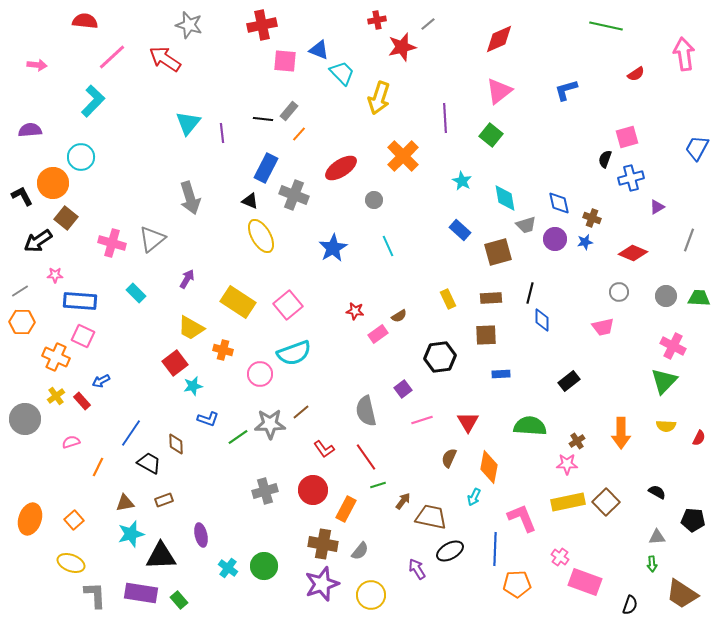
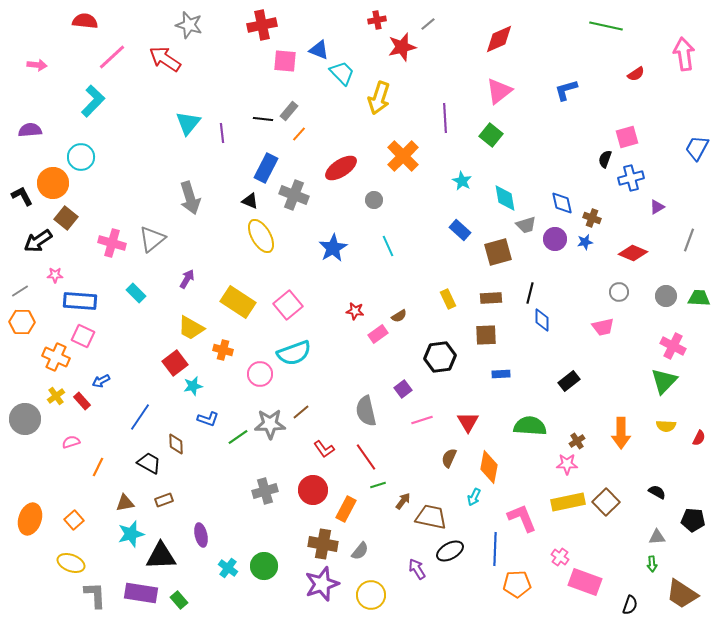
blue diamond at (559, 203): moved 3 px right
blue line at (131, 433): moved 9 px right, 16 px up
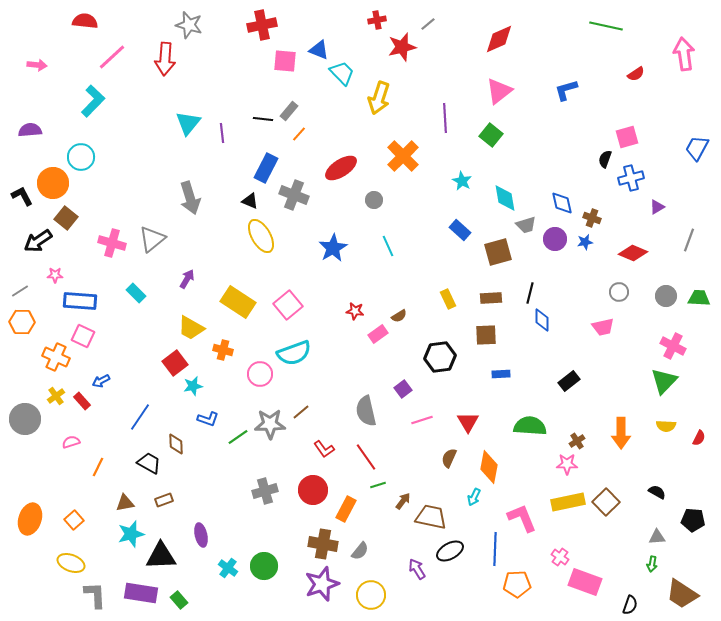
red arrow at (165, 59): rotated 120 degrees counterclockwise
green arrow at (652, 564): rotated 14 degrees clockwise
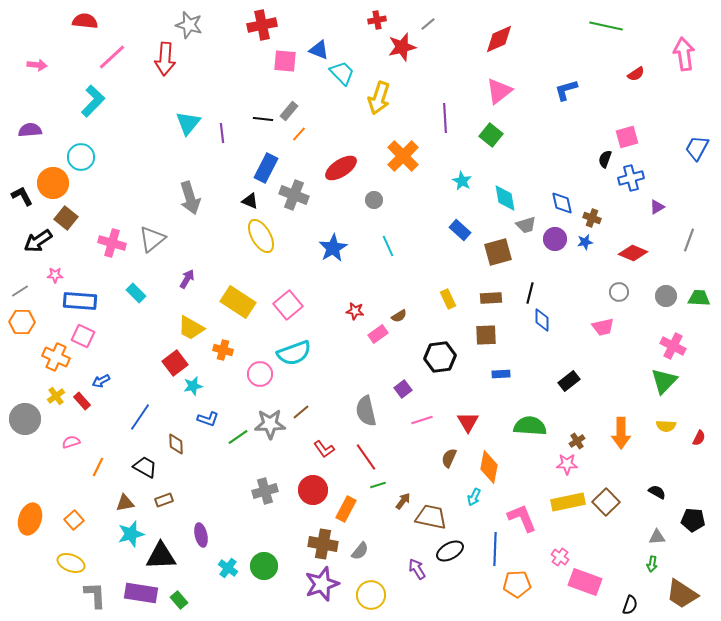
black trapezoid at (149, 463): moved 4 px left, 4 px down
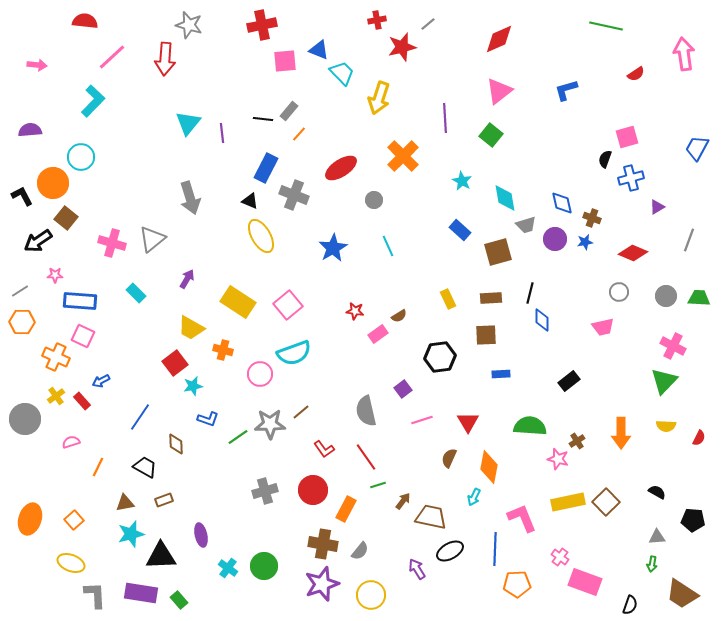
pink square at (285, 61): rotated 10 degrees counterclockwise
pink star at (567, 464): moved 9 px left, 5 px up; rotated 15 degrees clockwise
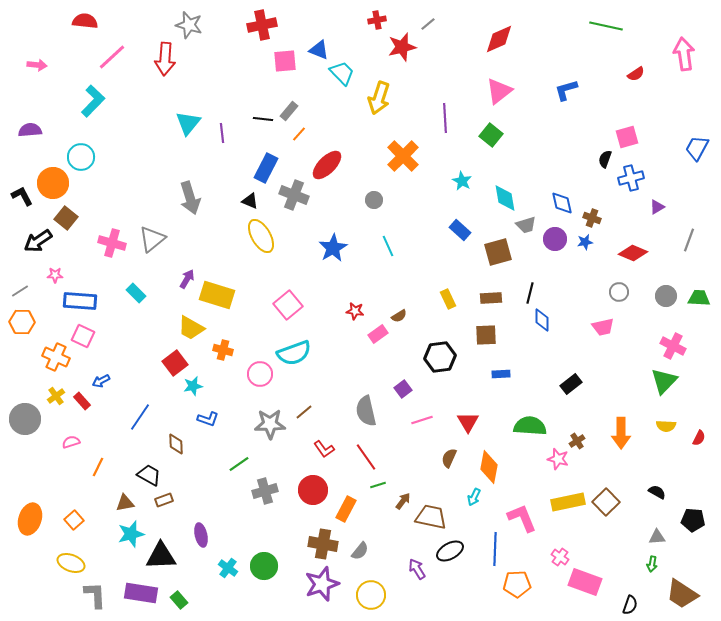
red ellipse at (341, 168): moved 14 px left, 3 px up; rotated 12 degrees counterclockwise
yellow rectangle at (238, 302): moved 21 px left, 7 px up; rotated 16 degrees counterclockwise
black rectangle at (569, 381): moved 2 px right, 3 px down
brown line at (301, 412): moved 3 px right
green line at (238, 437): moved 1 px right, 27 px down
black trapezoid at (145, 467): moved 4 px right, 8 px down
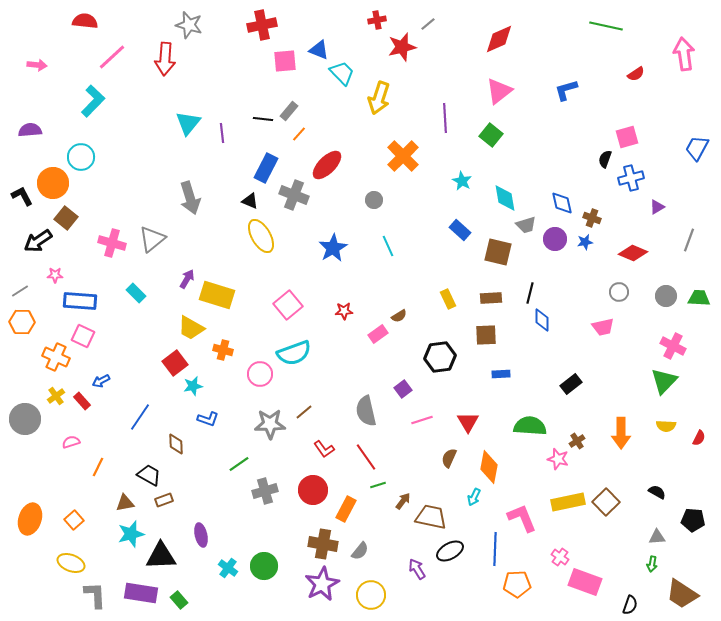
brown square at (498, 252): rotated 28 degrees clockwise
red star at (355, 311): moved 11 px left; rotated 12 degrees counterclockwise
purple star at (322, 584): rotated 8 degrees counterclockwise
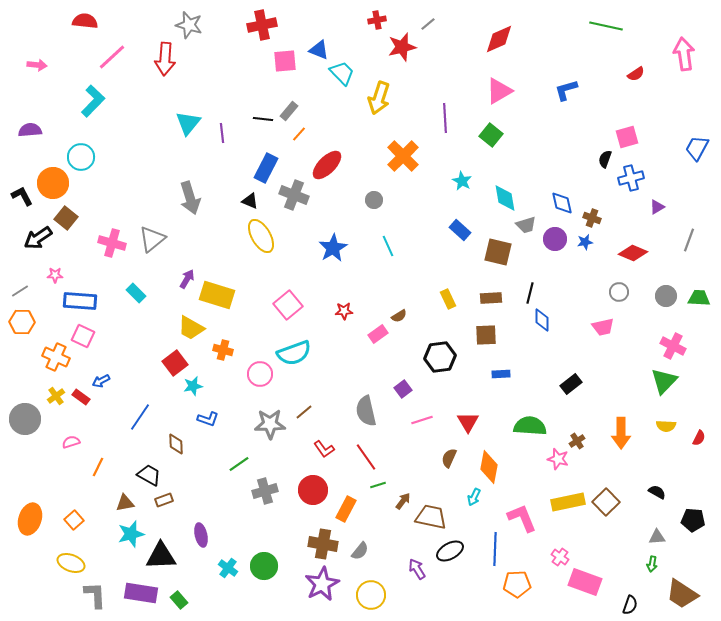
pink triangle at (499, 91): rotated 8 degrees clockwise
black arrow at (38, 241): moved 3 px up
red rectangle at (82, 401): moved 1 px left, 4 px up; rotated 12 degrees counterclockwise
